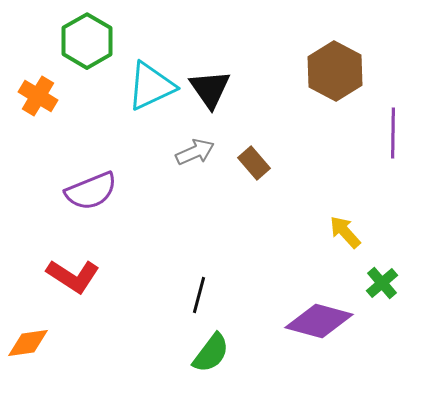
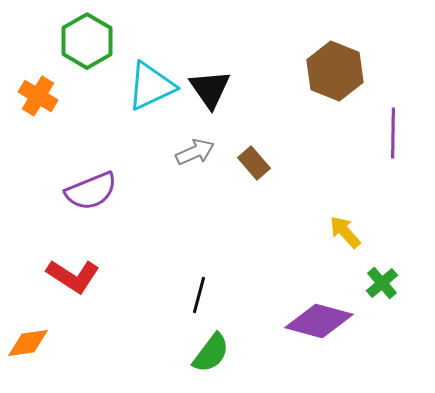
brown hexagon: rotated 6 degrees counterclockwise
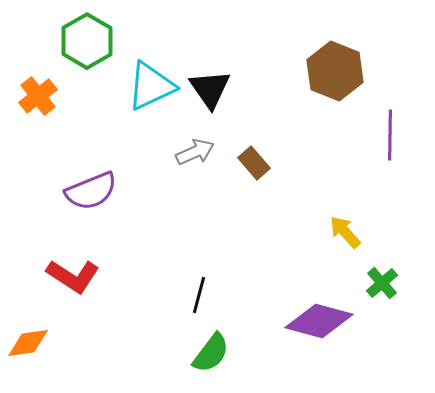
orange cross: rotated 21 degrees clockwise
purple line: moved 3 px left, 2 px down
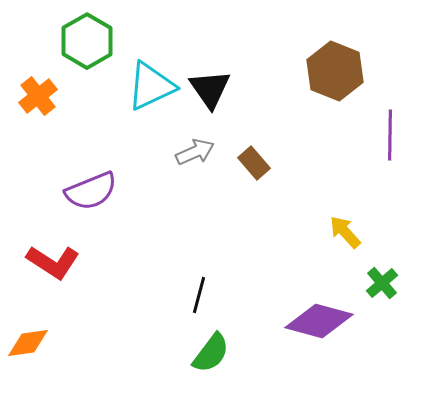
red L-shape: moved 20 px left, 14 px up
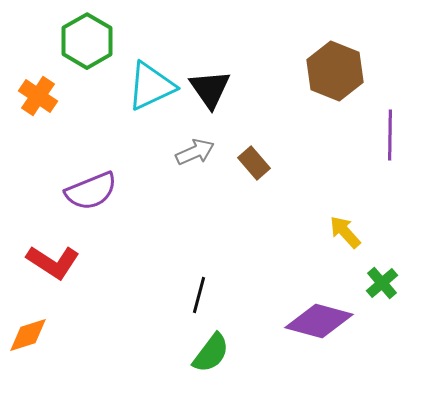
orange cross: rotated 18 degrees counterclockwise
orange diamond: moved 8 px up; rotated 9 degrees counterclockwise
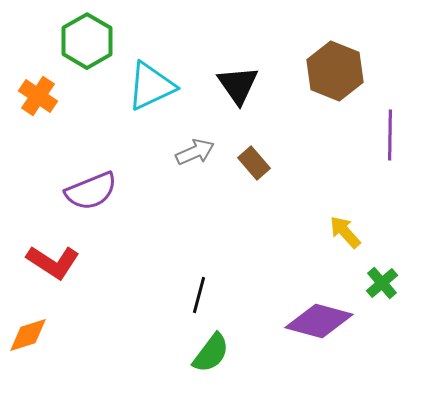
black triangle: moved 28 px right, 4 px up
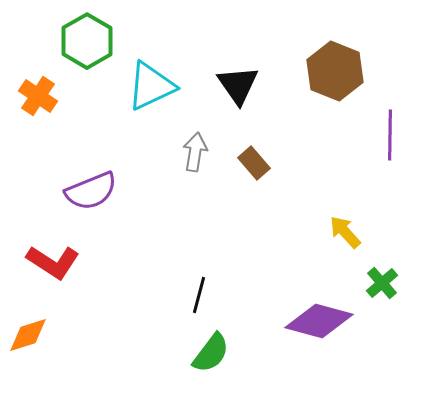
gray arrow: rotated 57 degrees counterclockwise
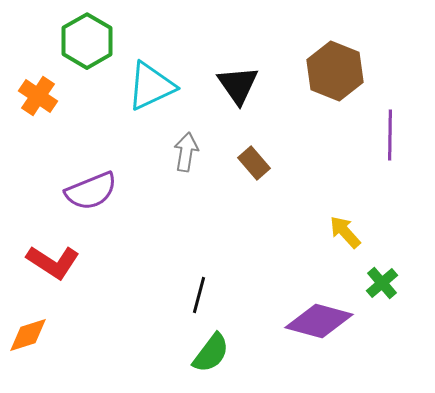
gray arrow: moved 9 px left
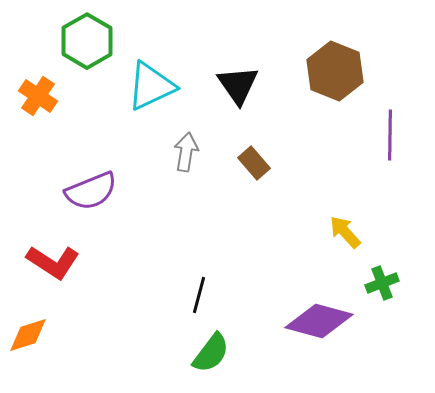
green cross: rotated 20 degrees clockwise
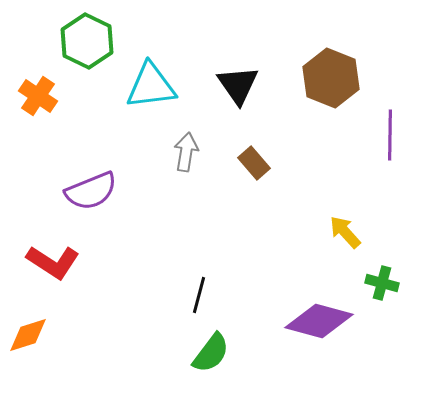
green hexagon: rotated 4 degrees counterclockwise
brown hexagon: moved 4 px left, 7 px down
cyan triangle: rotated 18 degrees clockwise
green cross: rotated 36 degrees clockwise
